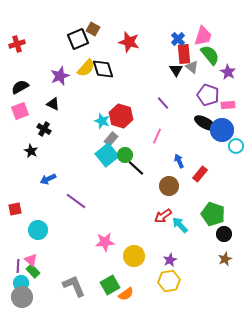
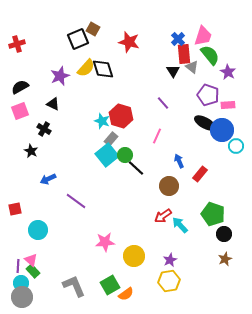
black triangle at (176, 70): moved 3 px left, 1 px down
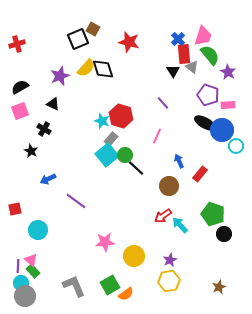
brown star at (225, 259): moved 6 px left, 28 px down
gray circle at (22, 297): moved 3 px right, 1 px up
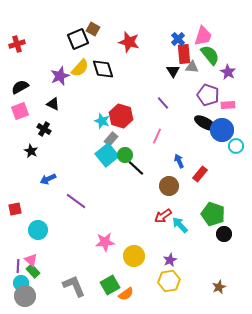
gray triangle at (192, 67): rotated 32 degrees counterclockwise
yellow semicircle at (86, 68): moved 6 px left
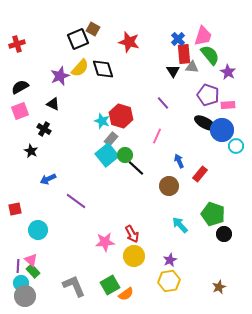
red arrow at (163, 216): moved 31 px left, 18 px down; rotated 84 degrees counterclockwise
